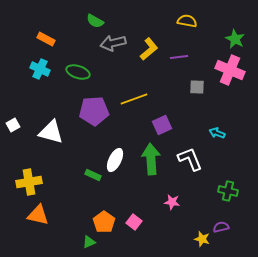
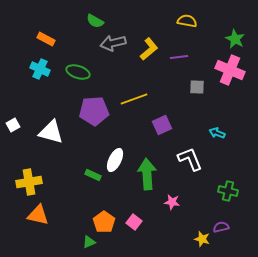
green arrow: moved 4 px left, 15 px down
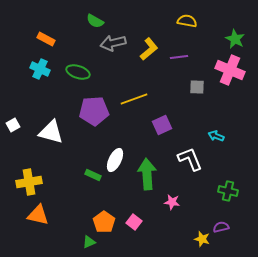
cyan arrow: moved 1 px left, 3 px down
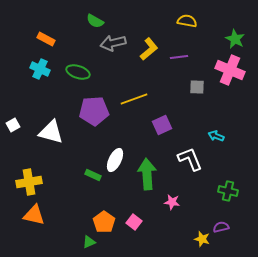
orange triangle: moved 4 px left
